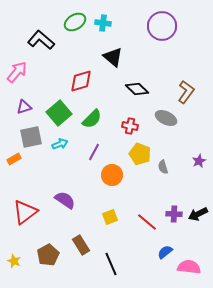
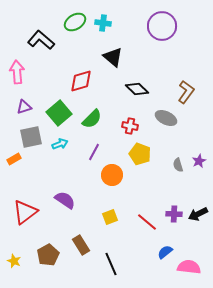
pink arrow: rotated 45 degrees counterclockwise
gray semicircle: moved 15 px right, 2 px up
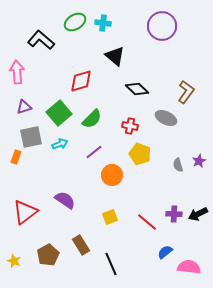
black triangle: moved 2 px right, 1 px up
purple line: rotated 24 degrees clockwise
orange rectangle: moved 2 px right, 2 px up; rotated 40 degrees counterclockwise
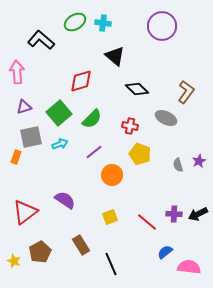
brown pentagon: moved 8 px left, 3 px up
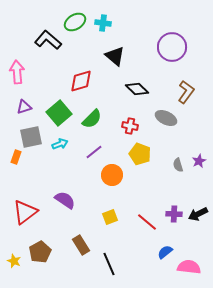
purple circle: moved 10 px right, 21 px down
black L-shape: moved 7 px right
black line: moved 2 px left
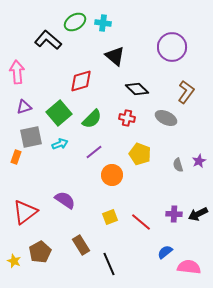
red cross: moved 3 px left, 8 px up
red line: moved 6 px left
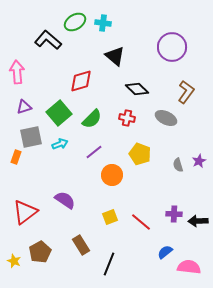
black arrow: moved 7 px down; rotated 24 degrees clockwise
black line: rotated 45 degrees clockwise
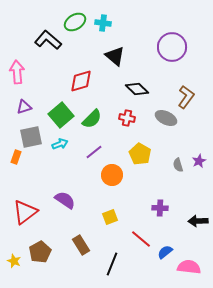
brown L-shape: moved 5 px down
green square: moved 2 px right, 2 px down
yellow pentagon: rotated 10 degrees clockwise
purple cross: moved 14 px left, 6 px up
red line: moved 17 px down
black line: moved 3 px right
